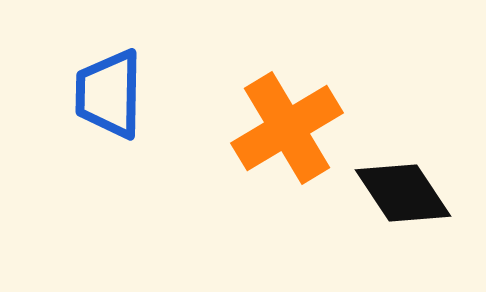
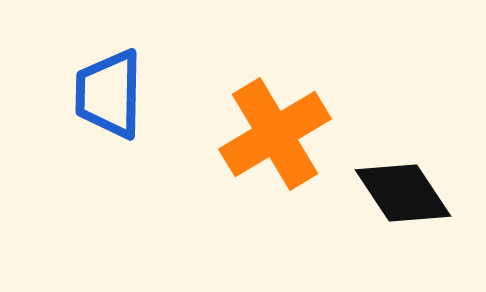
orange cross: moved 12 px left, 6 px down
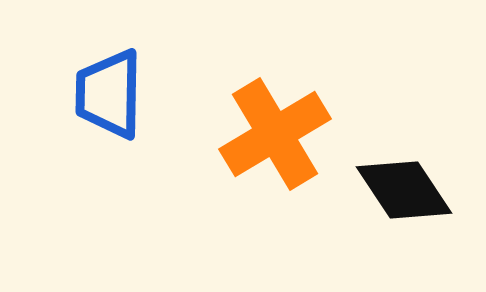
black diamond: moved 1 px right, 3 px up
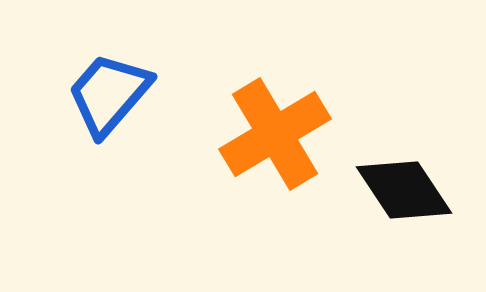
blue trapezoid: rotated 40 degrees clockwise
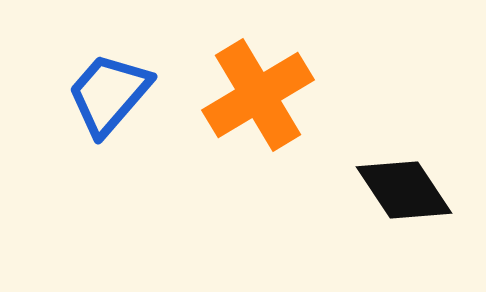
orange cross: moved 17 px left, 39 px up
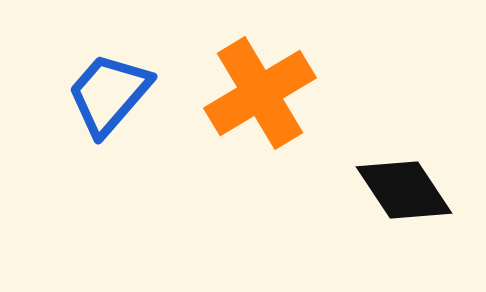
orange cross: moved 2 px right, 2 px up
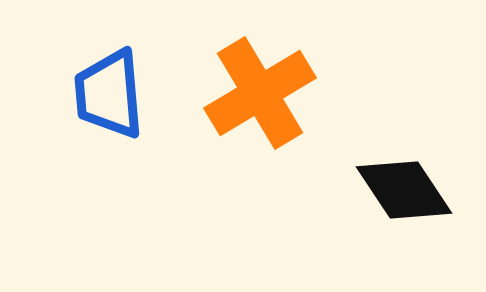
blue trapezoid: rotated 46 degrees counterclockwise
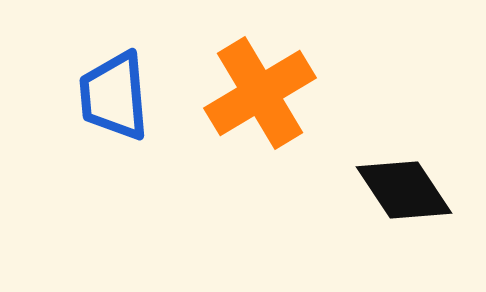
blue trapezoid: moved 5 px right, 2 px down
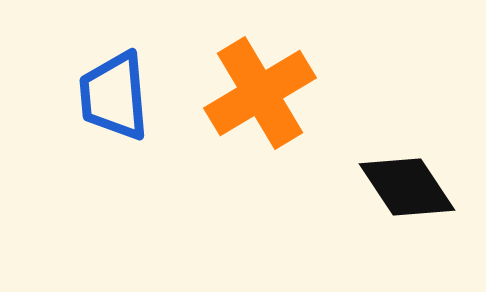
black diamond: moved 3 px right, 3 px up
